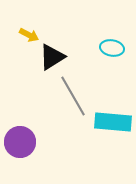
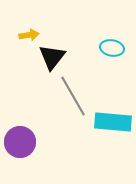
yellow arrow: rotated 36 degrees counterclockwise
black triangle: rotated 20 degrees counterclockwise
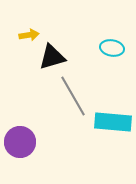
black triangle: rotated 36 degrees clockwise
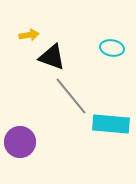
black triangle: rotated 36 degrees clockwise
gray line: moved 2 px left; rotated 9 degrees counterclockwise
cyan rectangle: moved 2 px left, 2 px down
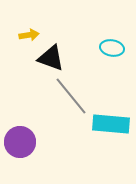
black triangle: moved 1 px left, 1 px down
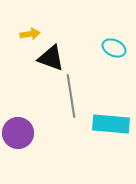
yellow arrow: moved 1 px right, 1 px up
cyan ellipse: moved 2 px right; rotated 15 degrees clockwise
gray line: rotated 30 degrees clockwise
purple circle: moved 2 px left, 9 px up
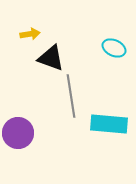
cyan rectangle: moved 2 px left
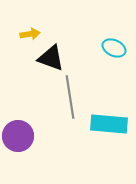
gray line: moved 1 px left, 1 px down
purple circle: moved 3 px down
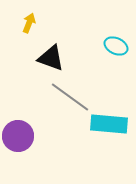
yellow arrow: moved 1 px left, 11 px up; rotated 60 degrees counterclockwise
cyan ellipse: moved 2 px right, 2 px up
gray line: rotated 45 degrees counterclockwise
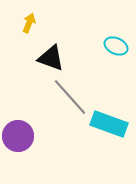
gray line: rotated 12 degrees clockwise
cyan rectangle: rotated 15 degrees clockwise
